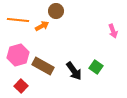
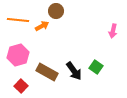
pink arrow: rotated 32 degrees clockwise
brown rectangle: moved 4 px right, 6 px down
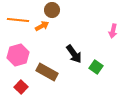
brown circle: moved 4 px left, 1 px up
black arrow: moved 17 px up
red square: moved 1 px down
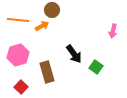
brown rectangle: rotated 45 degrees clockwise
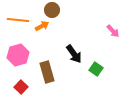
pink arrow: rotated 56 degrees counterclockwise
green square: moved 2 px down
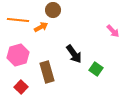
brown circle: moved 1 px right
orange arrow: moved 1 px left, 1 px down
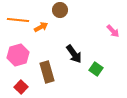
brown circle: moved 7 px right
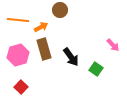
pink arrow: moved 14 px down
black arrow: moved 3 px left, 3 px down
brown rectangle: moved 3 px left, 23 px up
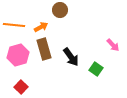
orange line: moved 4 px left, 5 px down
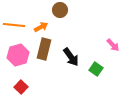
brown rectangle: rotated 30 degrees clockwise
